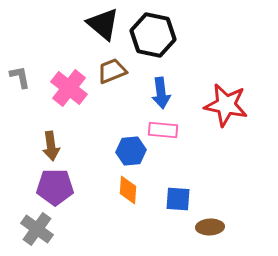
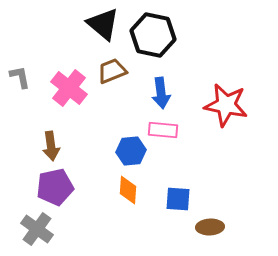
purple pentagon: rotated 12 degrees counterclockwise
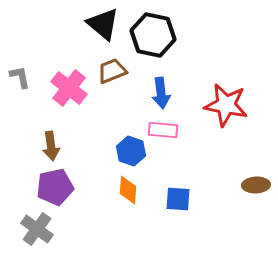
blue hexagon: rotated 24 degrees clockwise
brown ellipse: moved 46 px right, 42 px up
